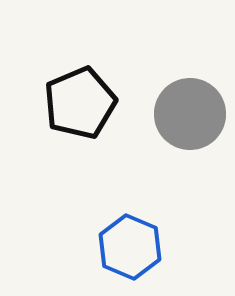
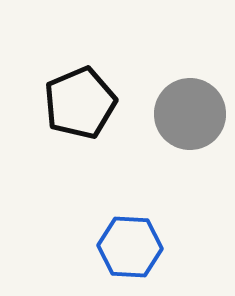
blue hexagon: rotated 20 degrees counterclockwise
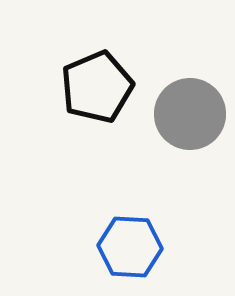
black pentagon: moved 17 px right, 16 px up
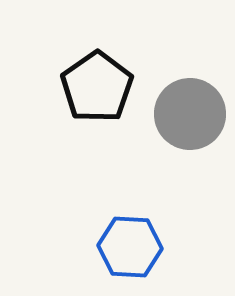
black pentagon: rotated 12 degrees counterclockwise
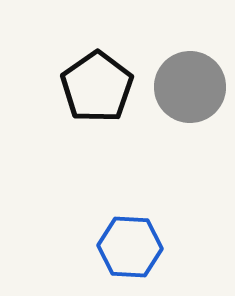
gray circle: moved 27 px up
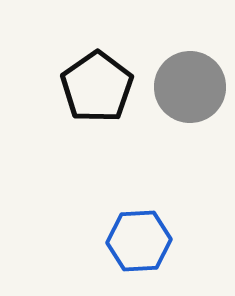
blue hexagon: moved 9 px right, 6 px up; rotated 6 degrees counterclockwise
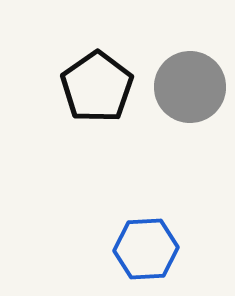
blue hexagon: moved 7 px right, 8 px down
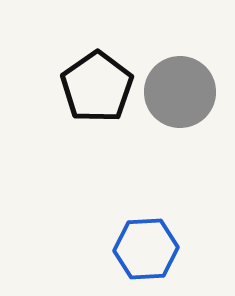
gray circle: moved 10 px left, 5 px down
